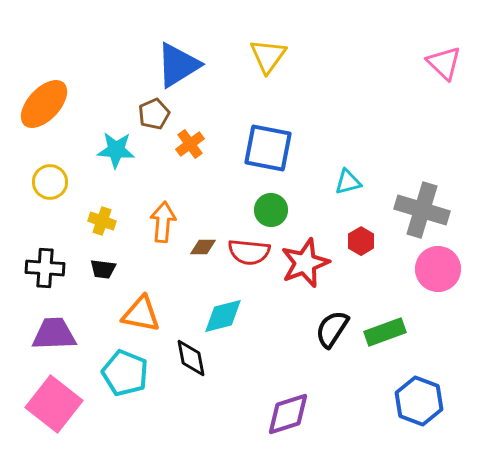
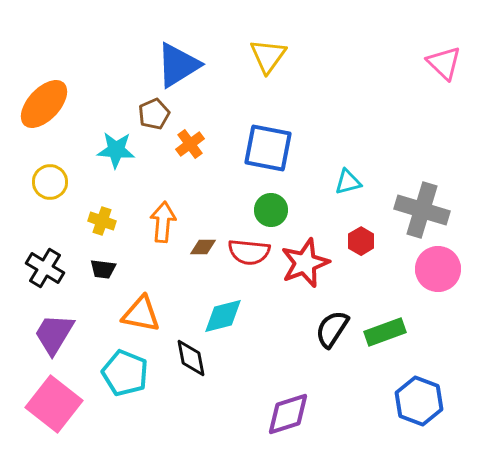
black cross: rotated 27 degrees clockwise
purple trapezoid: rotated 57 degrees counterclockwise
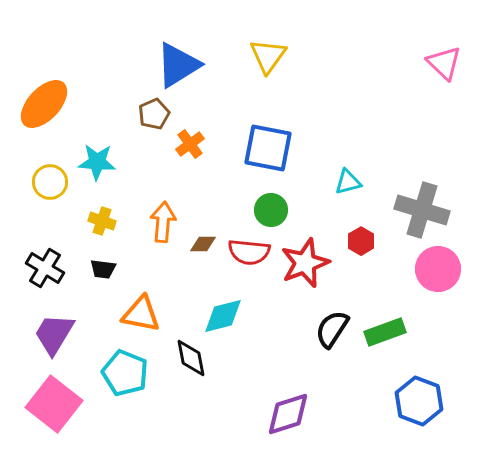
cyan star: moved 19 px left, 12 px down
brown diamond: moved 3 px up
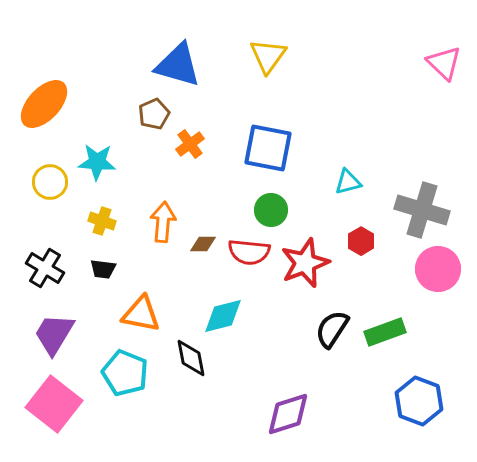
blue triangle: rotated 48 degrees clockwise
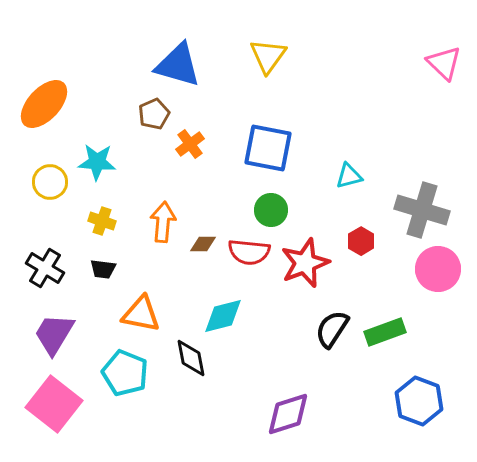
cyan triangle: moved 1 px right, 6 px up
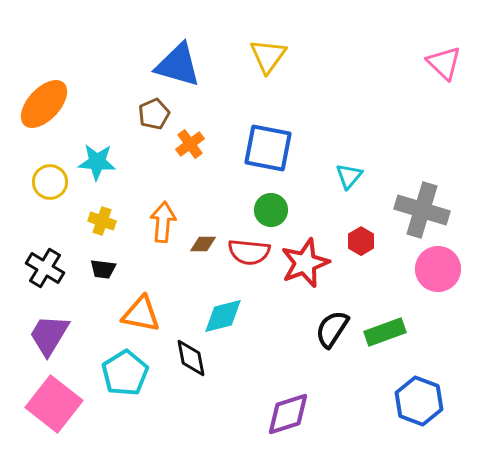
cyan triangle: rotated 36 degrees counterclockwise
purple trapezoid: moved 5 px left, 1 px down
cyan pentagon: rotated 18 degrees clockwise
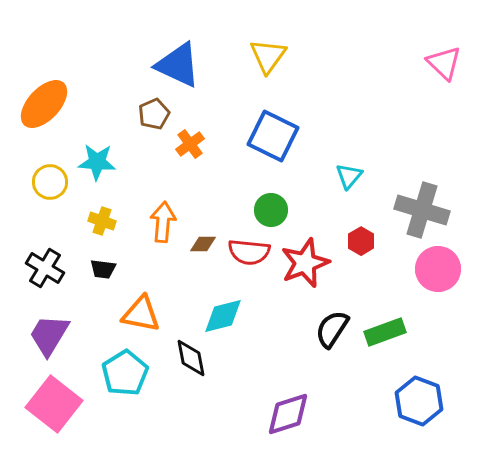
blue triangle: rotated 9 degrees clockwise
blue square: moved 5 px right, 12 px up; rotated 15 degrees clockwise
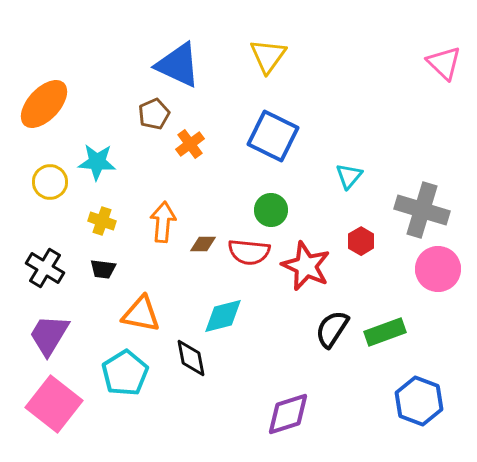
red star: moved 1 px right, 3 px down; rotated 27 degrees counterclockwise
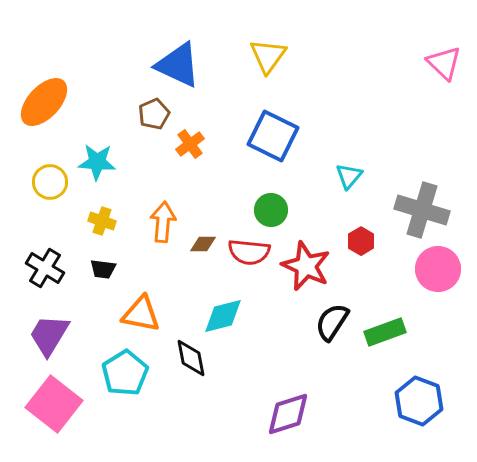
orange ellipse: moved 2 px up
black semicircle: moved 7 px up
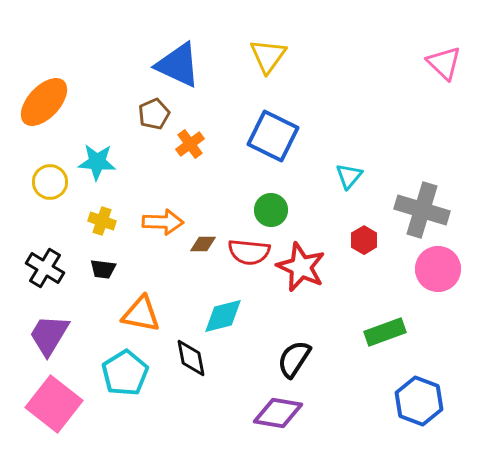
orange arrow: rotated 87 degrees clockwise
red hexagon: moved 3 px right, 1 px up
red star: moved 5 px left, 1 px down
black semicircle: moved 38 px left, 37 px down
purple diamond: moved 10 px left, 1 px up; rotated 27 degrees clockwise
